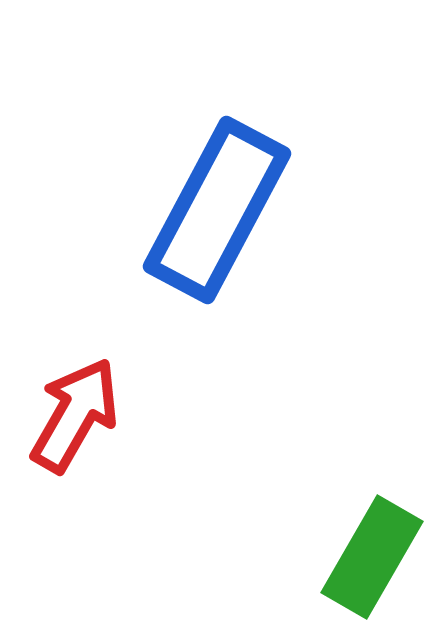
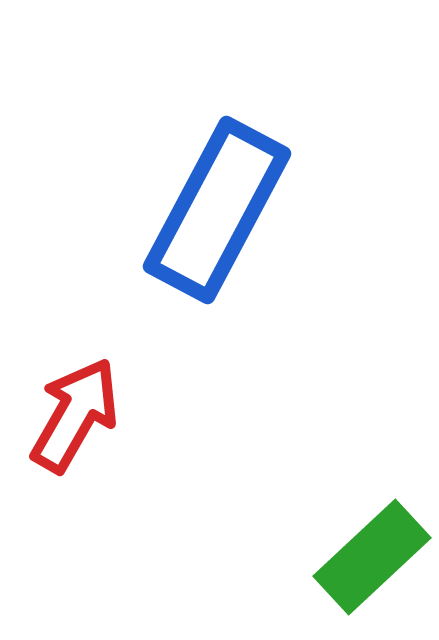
green rectangle: rotated 17 degrees clockwise
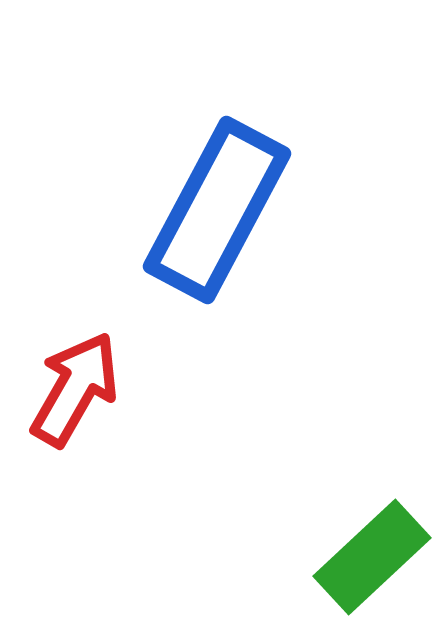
red arrow: moved 26 px up
